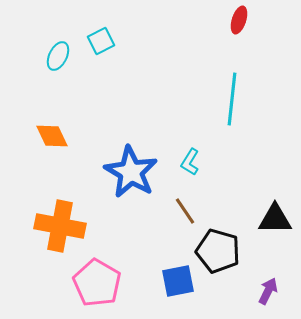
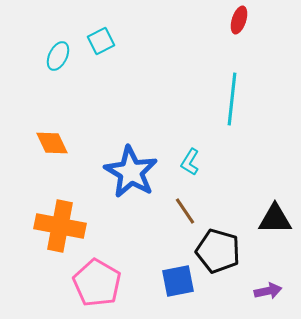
orange diamond: moved 7 px down
purple arrow: rotated 52 degrees clockwise
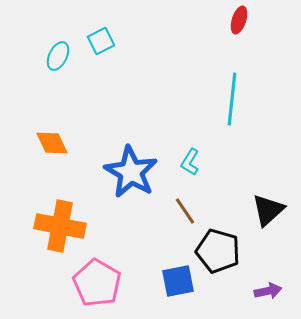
black triangle: moved 7 px left, 9 px up; rotated 42 degrees counterclockwise
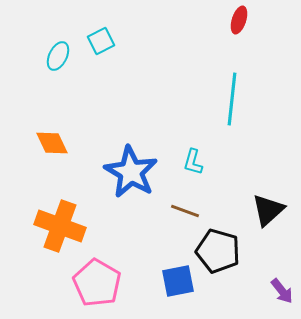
cyan L-shape: moved 3 px right; rotated 16 degrees counterclockwise
brown line: rotated 36 degrees counterclockwise
orange cross: rotated 9 degrees clockwise
purple arrow: moved 14 px right; rotated 64 degrees clockwise
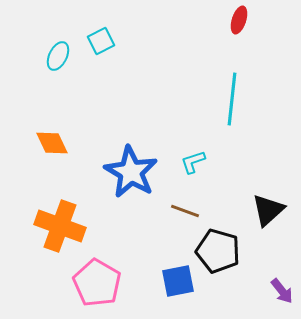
cyan L-shape: rotated 56 degrees clockwise
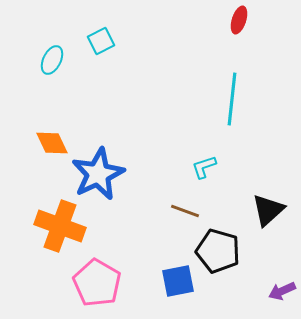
cyan ellipse: moved 6 px left, 4 px down
cyan L-shape: moved 11 px right, 5 px down
blue star: moved 33 px left, 2 px down; rotated 16 degrees clockwise
purple arrow: rotated 104 degrees clockwise
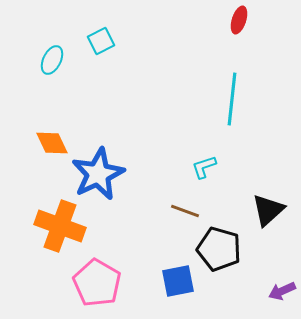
black pentagon: moved 1 px right, 2 px up
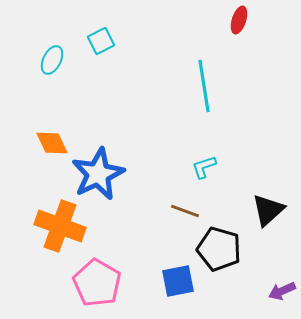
cyan line: moved 28 px left, 13 px up; rotated 15 degrees counterclockwise
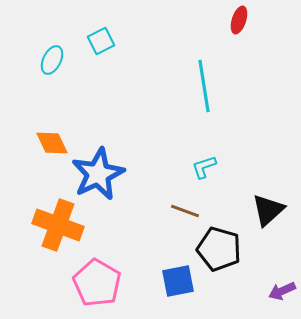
orange cross: moved 2 px left, 1 px up
